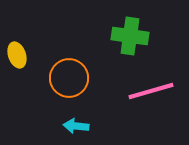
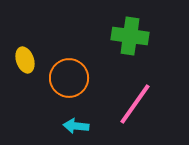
yellow ellipse: moved 8 px right, 5 px down
pink line: moved 16 px left, 13 px down; rotated 39 degrees counterclockwise
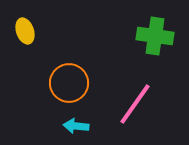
green cross: moved 25 px right
yellow ellipse: moved 29 px up
orange circle: moved 5 px down
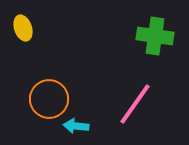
yellow ellipse: moved 2 px left, 3 px up
orange circle: moved 20 px left, 16 px down
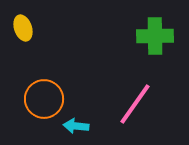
green cross: rotated 9 degrees counterclockwise
orange circle: moved 5 px left
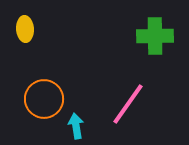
yellow ellipse: moved 2 px right, 1 px down; rotated 15 degrees clockwise
pink line: moved 7 px left
cyan arrow: rotated 75 degrees clockwise
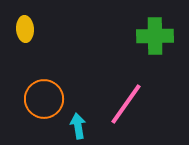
pink line: moved 2 px left
cyan arrow: moved 2 px right
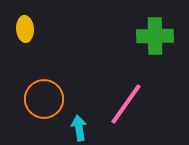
cyan arrow: moved 1 px right, 2 px down
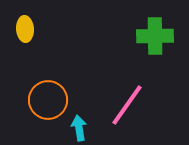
orange circle: moved 4 px right, 1 px down
pink line: moved 1 px right, 1 px down
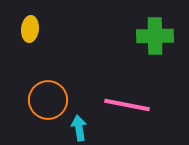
yellow ellipse: moved 5 px right; rotated 10 degrees clockwise
pink line: rotated 66 degrees clockwise
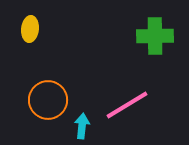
pink line: rotated 42 degrees counterclockwise
cyan arrow: moved 3 px right, 2 px up; rotated 15 degrees clockwise
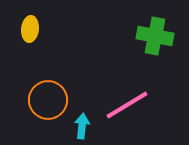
green cross: rotated 12 degrees clockwise
